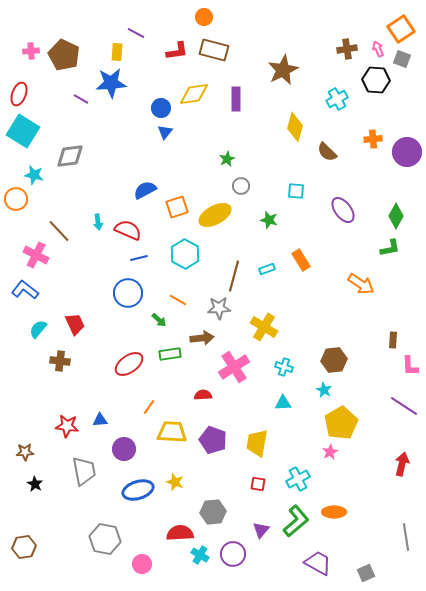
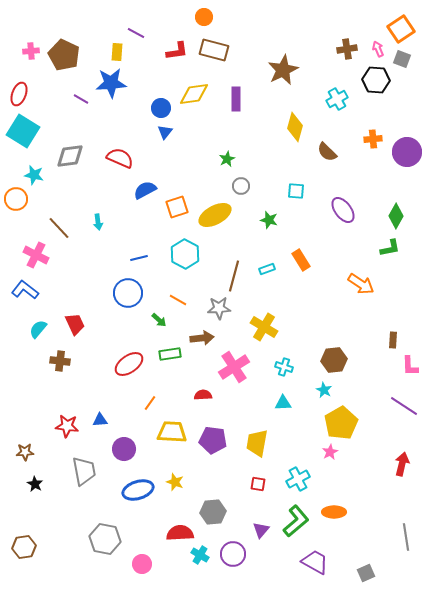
red semicircle at (128, 230): moved 8 px left, 72 px up
brown line at (59, 231): moved 3 px up
orange line at (149, 407): moved 1 px right, 4 px up
purple pentagon at (213, 440): rotated 12 degrees counterclockwise
purple trapezoid at (318, 563): moved 3 px left, 1 px up
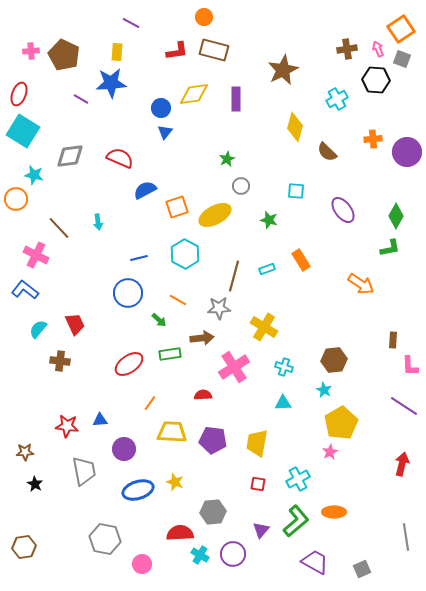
purple line at (136, 33): moved 5 px left, 10 px up
gray square at (366, 573): moved 4 px left, 4 px up
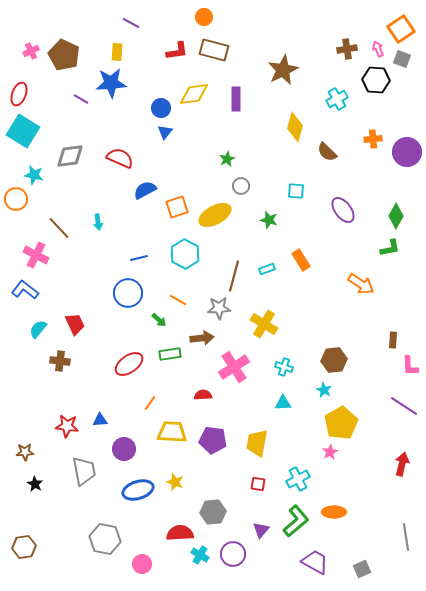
pink cross at (31, 51): rotated 21 degrees counterclockwise
yellow cross at (264, 327): moved 3 px up
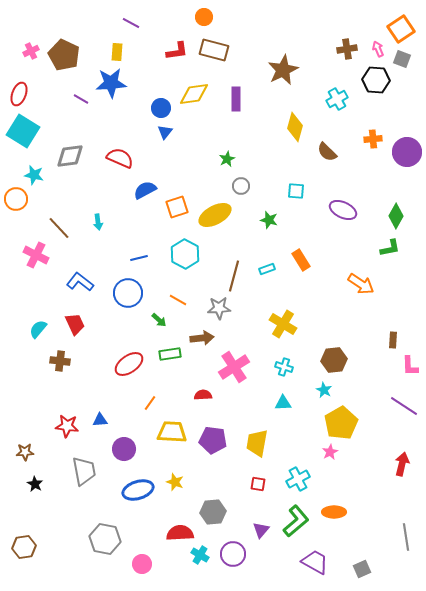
purple ellipse at (343, 210): rotated 28 degrees counterclockwise
blue L-shape at (25, 290): moved 55 px right, 8 px up
yellow cross at (264, 324): moved 19 px right
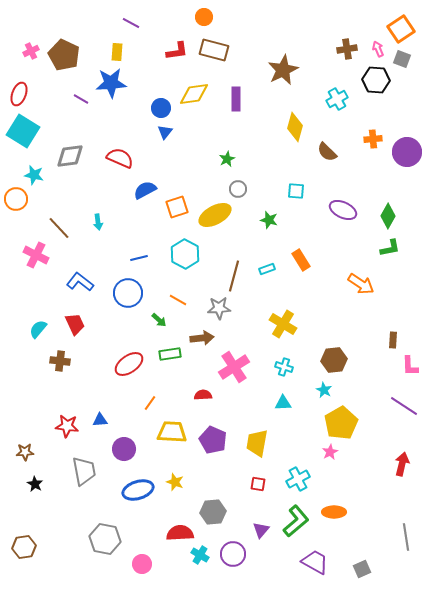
gray circle at (241, 186): moved 3 px left, 3 px down
green diamond at (396, 216): moved 8 px left
purple pentagon at (213, 440): rotated 16 degrees clockwise
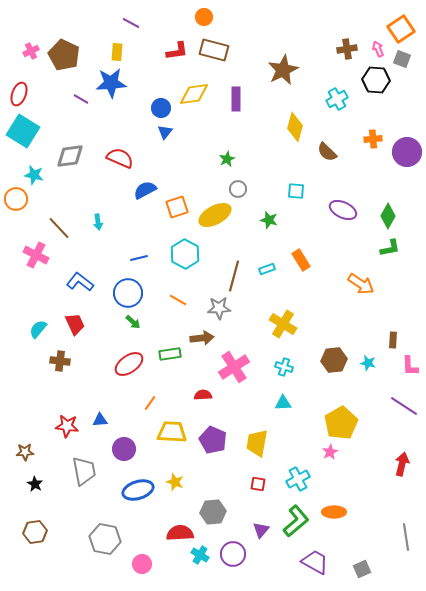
green arrow at (159, 320): moved 26 px left, 2 px down
cyan star at (324, 390): moved 44 px right, 27 px up; rotated 14 degrees counterclockwise
brown hexagon at (24, 547): moved 11 px right, 15 px up
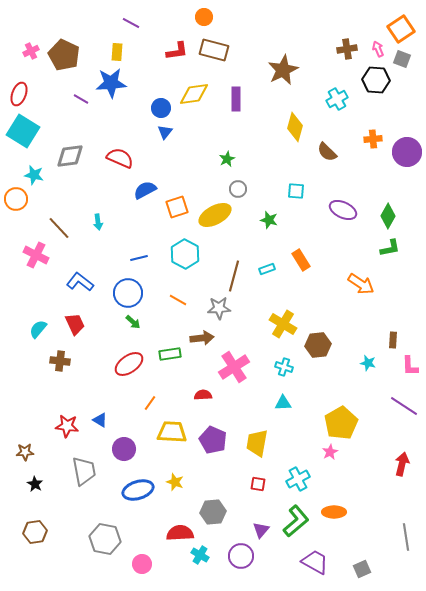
brown hexagon at (334, 360): moved 16 px left, 15 px up
blue triangle at (100, 420): rotated 35 degrees clockwise
purple circle at (233, 554): moved 8 px right, 2 px down
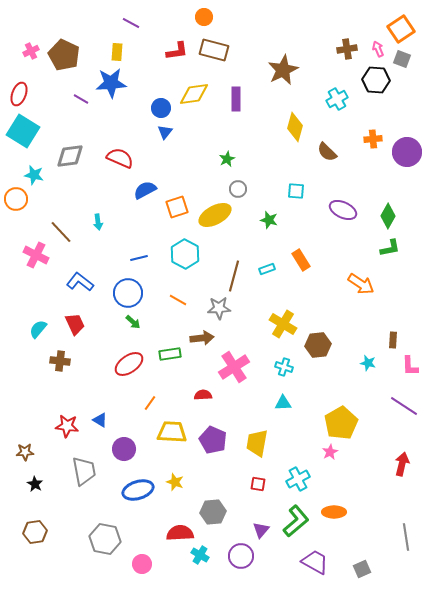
brown line at (59, 228): moved 2 px right, 4 px down
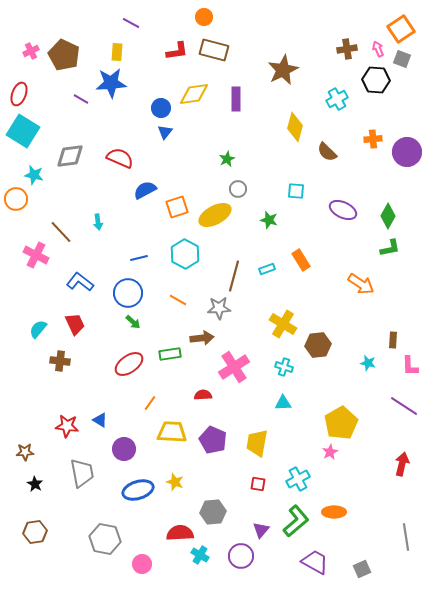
gray trapezoid at (84, 471): moved 2 px left, 2 px down
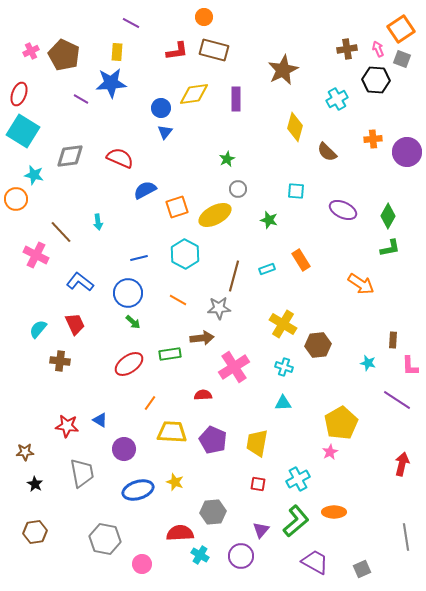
purple line at (404, 406): moved 7 px left, 6 px up
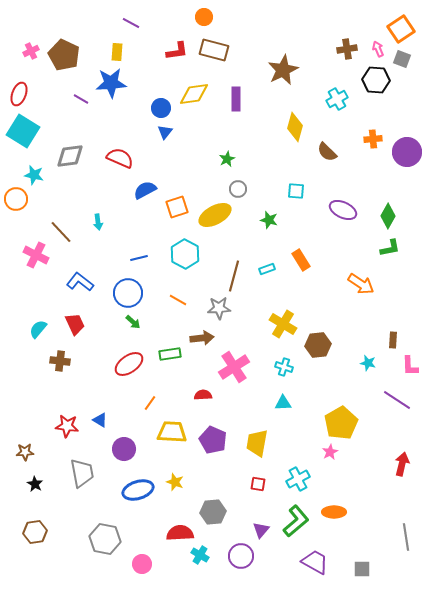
gray square at (362, 569): rotated 24 degrees clockwise
